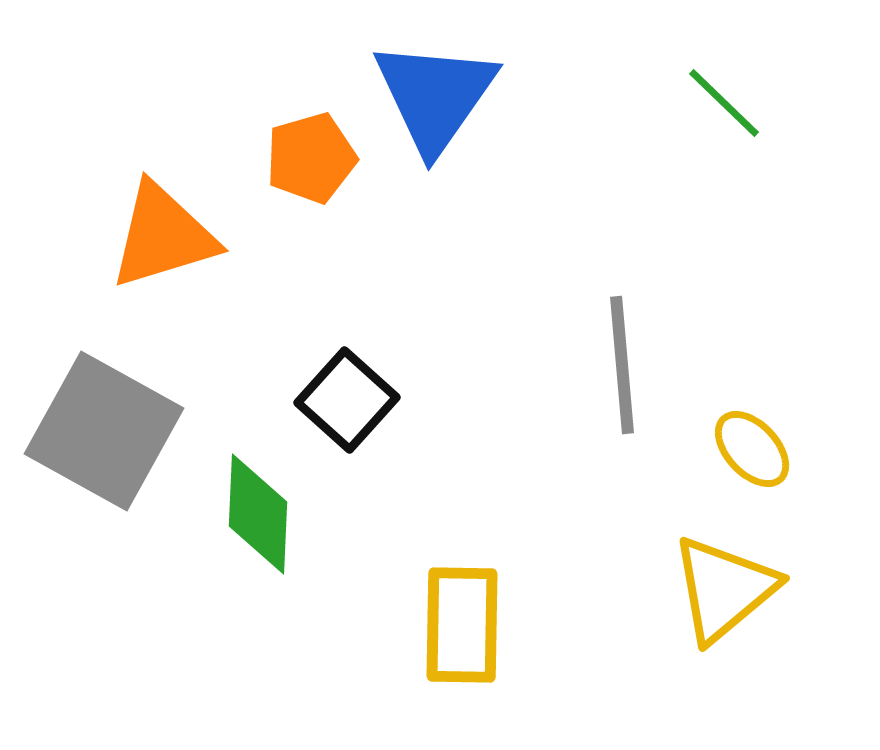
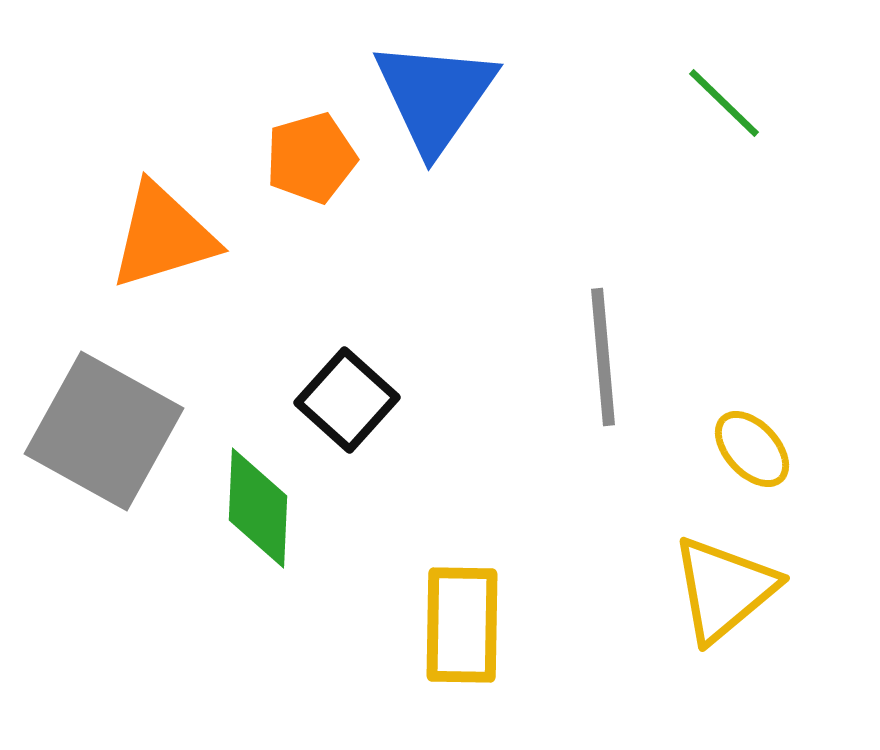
gray line: moved 19 px left, 8 px up
green diamond: moved 6 px up
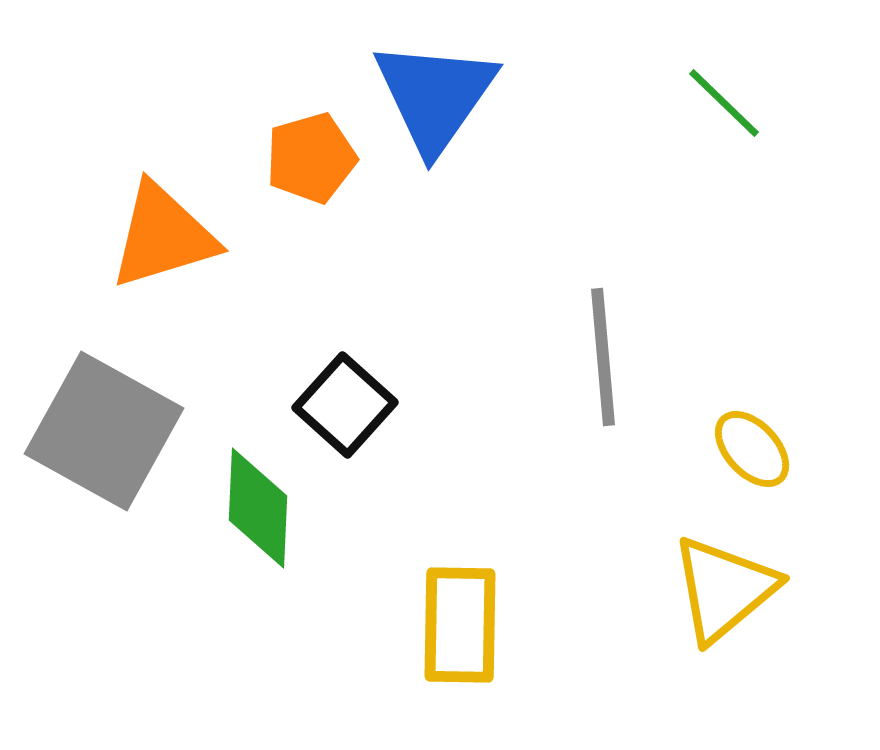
black square: moved 2 px left, 5 px down
yellow rectangle: moved 2 px left
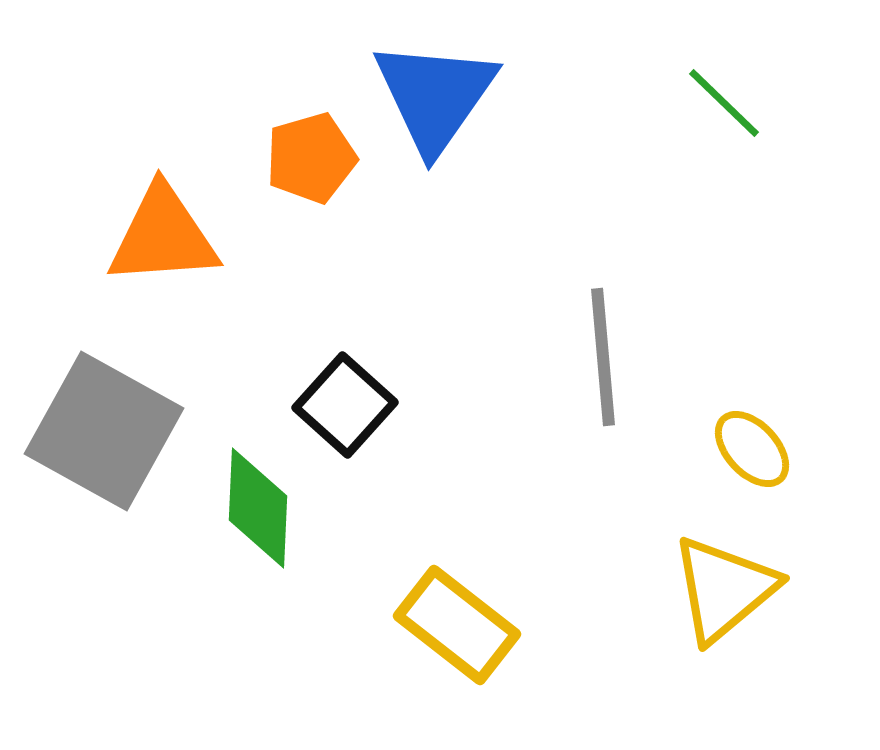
orange triangle: rotated 13 degrees clockwise
yellow rectangle: moved 3 px left; rotated 53 degrees counterclockwise
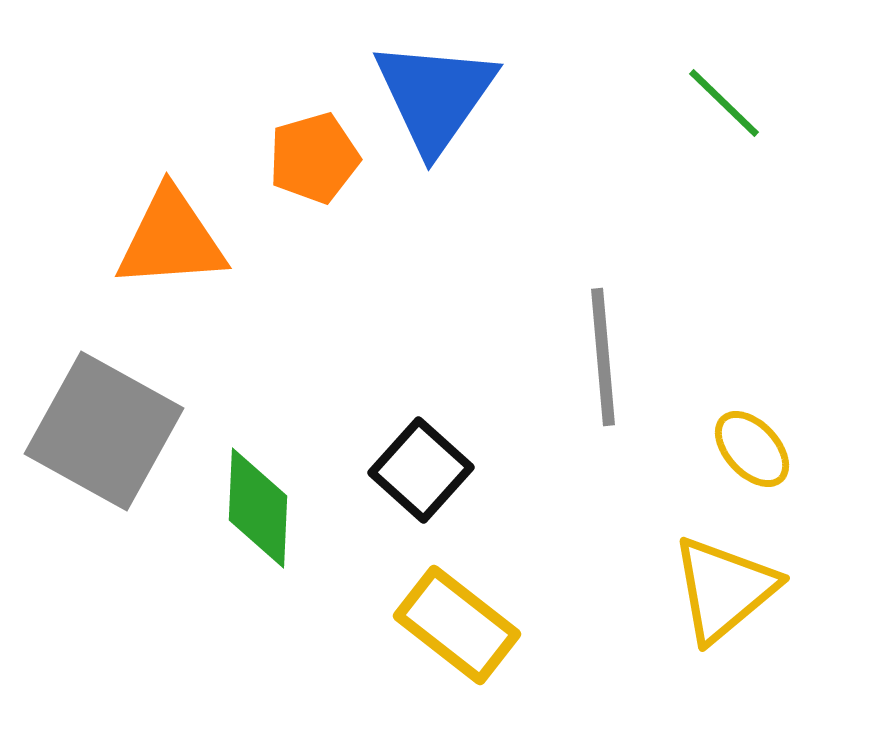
orange pentagon: moved 3 px right
orange triangle: moved 8 px right, 3 px down
black square: moved 76 px right, 65 px down
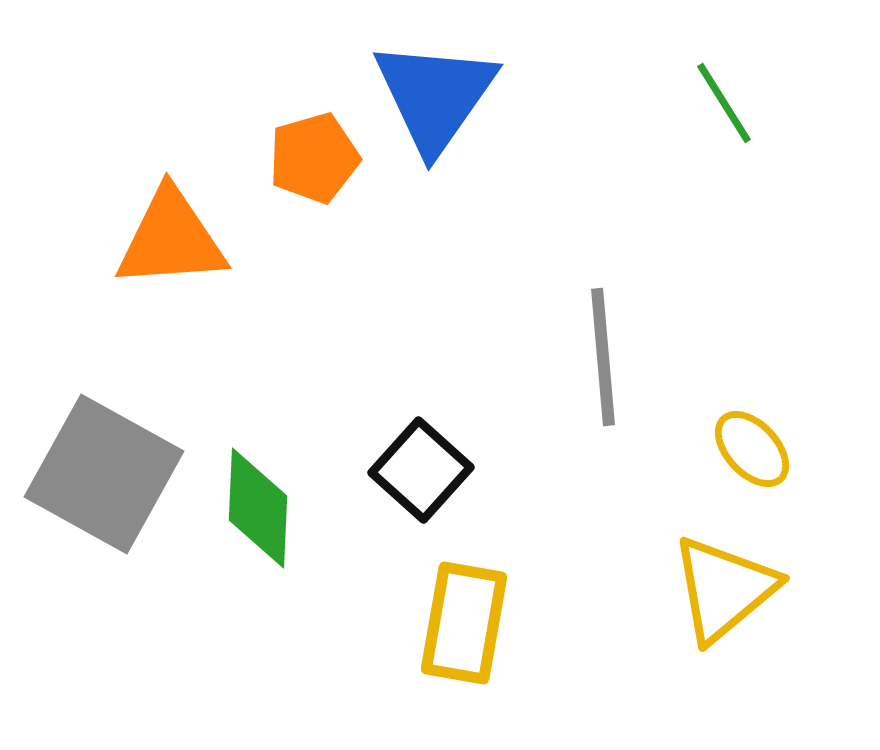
green line: rotated 14 degrees clockwise
gray square: moved 43 px down
yellow rectangle: moved 7 px right, 2 px up; rotated 62 degrees clockwise
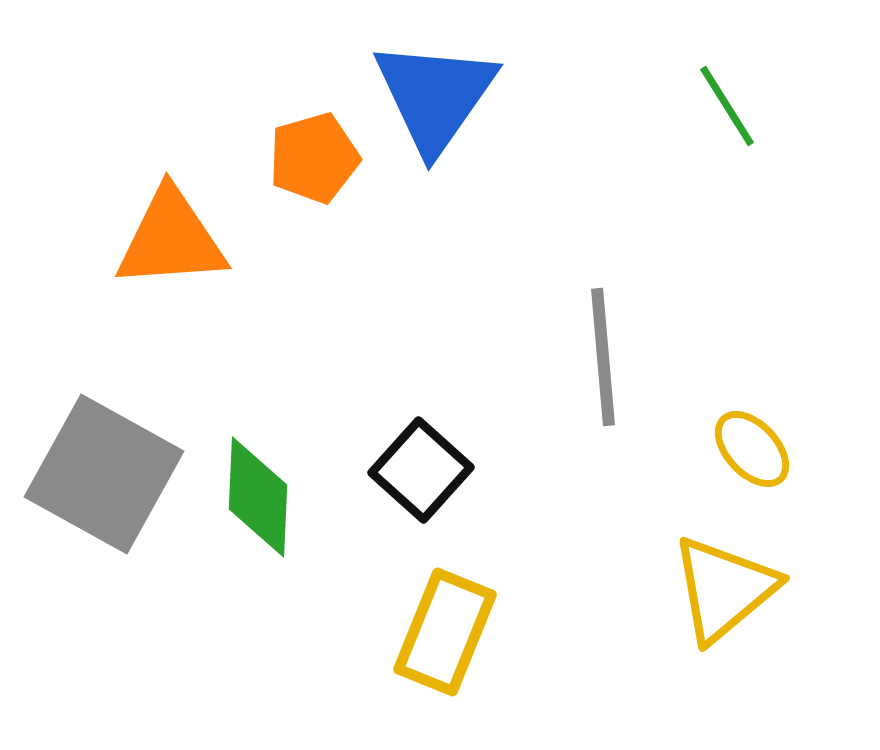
green line: moved 3 px right, 3 px down
green diamond: moved 11 px up
yellow rectangle: moved 19 px left, 9 px down; rotated 12 degrees clockwise
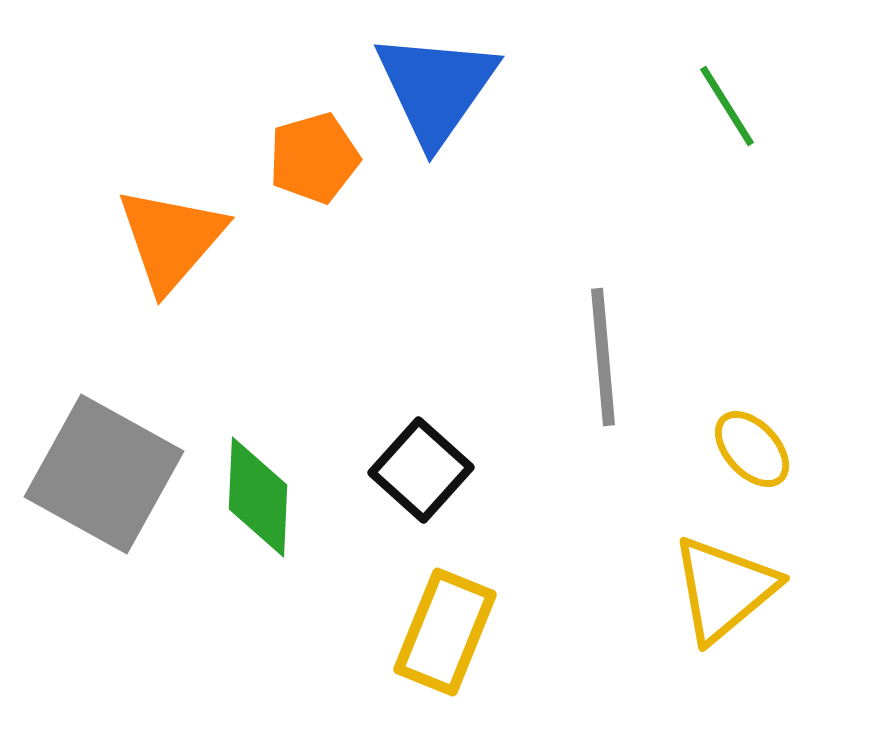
blue triangle: moved 1 px right, 8 px up
orange triangle: rotated 45 degrees counterclockwise
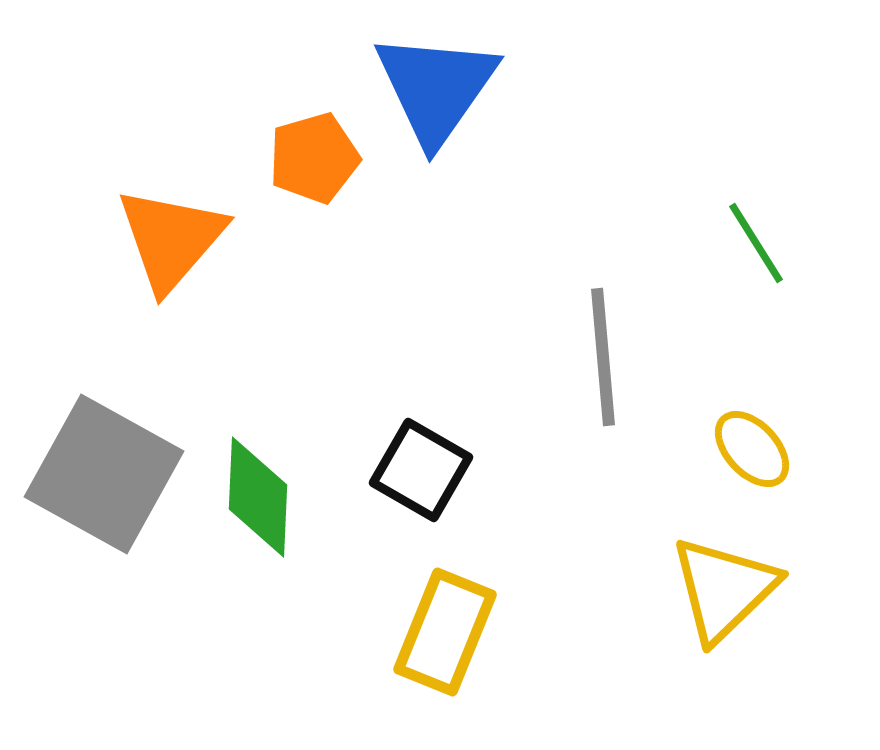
green line: moved 29 px right, 137 px down
black square: rotated 12 degrees counterclockwise
yellow triangle: rotated 4 degrees counterclockwise
